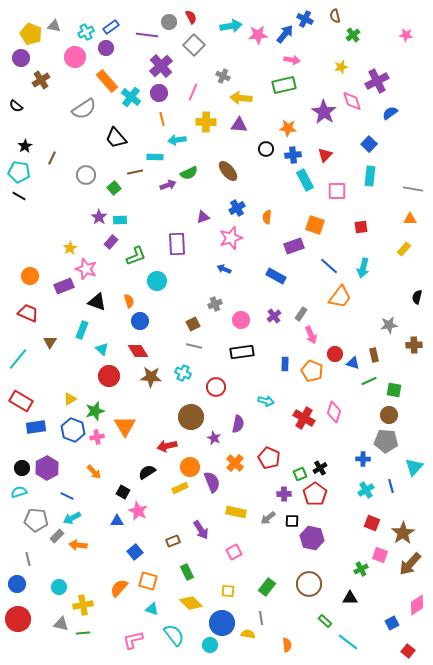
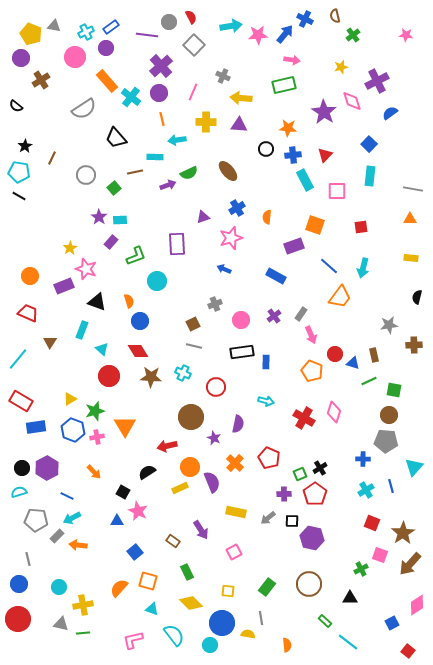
yellow rectangle at (404, 249): moved 7 px right, 9 px down; rotated 56 degrees clockwise
blue rectangle at (285, 364): moved 19 px left, 2 px up
brown rectangle at (173, 541): rotated 56 degrees clockwise
blue circle at (17, 584): moved 2 px right
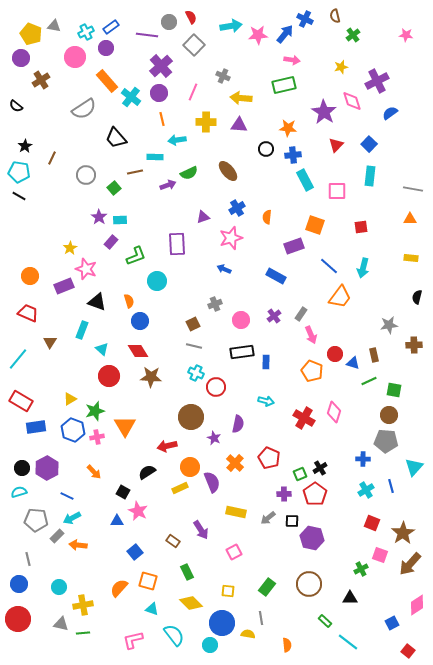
red triangle at (325, 155): moved 11 px right, 10 px up
cyan cross at (183, 373): moved 13 px right
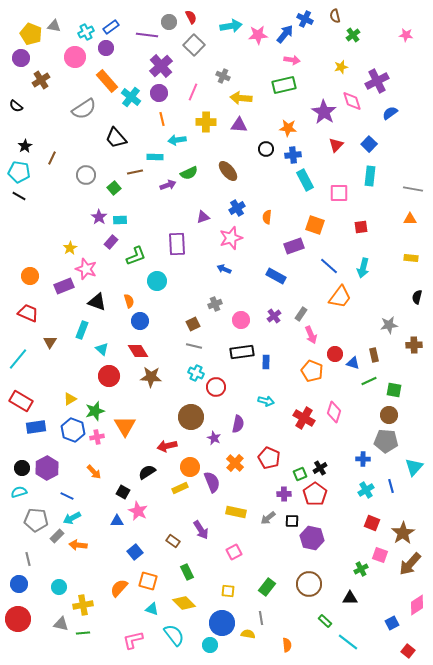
pink square at (337, 191): moved 2 px right, 2 px down
yellow diamond at (191, 603): moved 7 px left
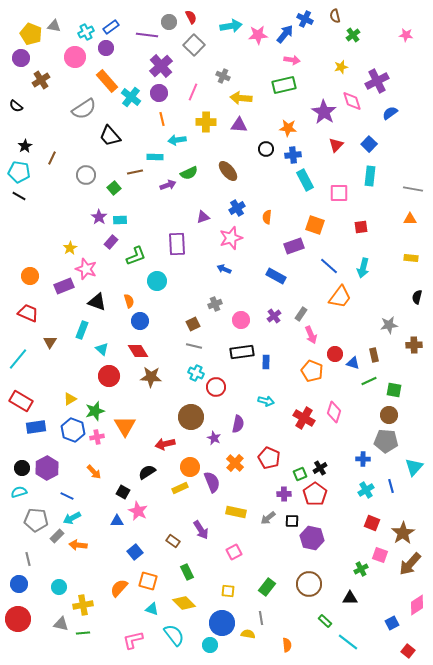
black trapezoid at (116, 138): moved 6 px left, 2 px up
red arrow at (167, 446): moved 2 px left, 2 px up
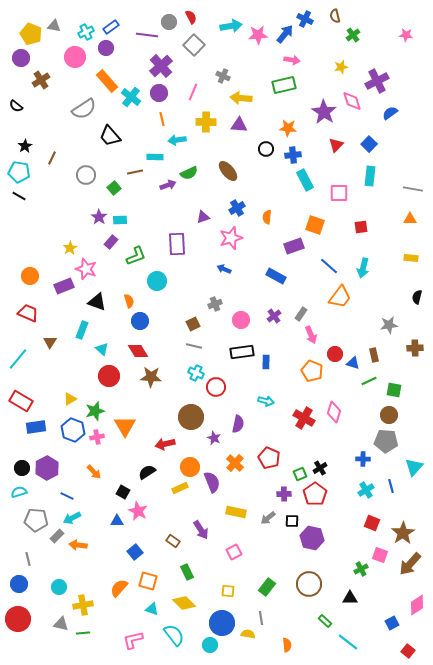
brown cross at (414, 345): moved 1 px right, 3 px down
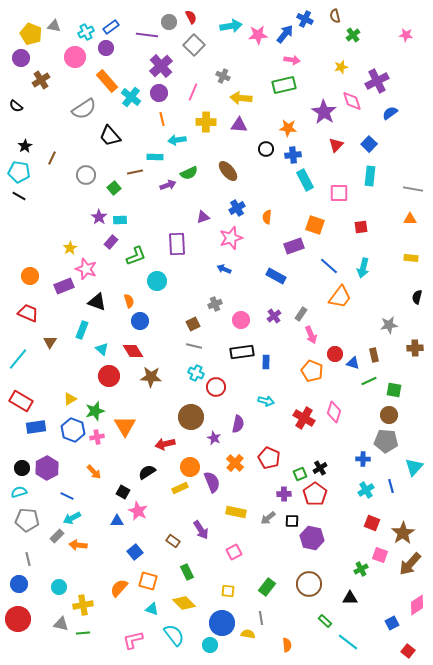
red diamond at (138, 351): moved 5 px left
gray pentagon at (36, 520): moved 9 px left
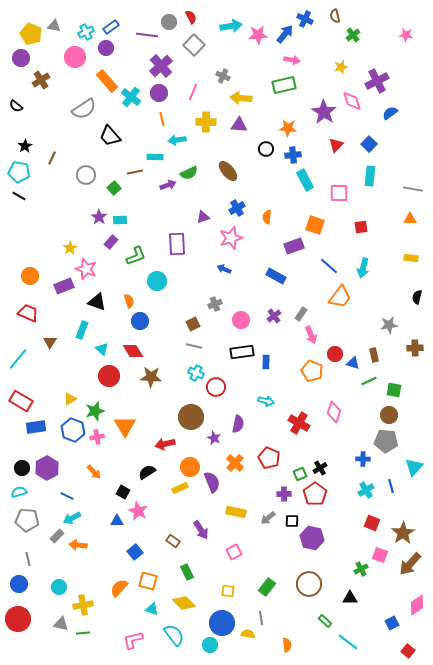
red cross at (304, 418): moved 5 px left, 5 px down
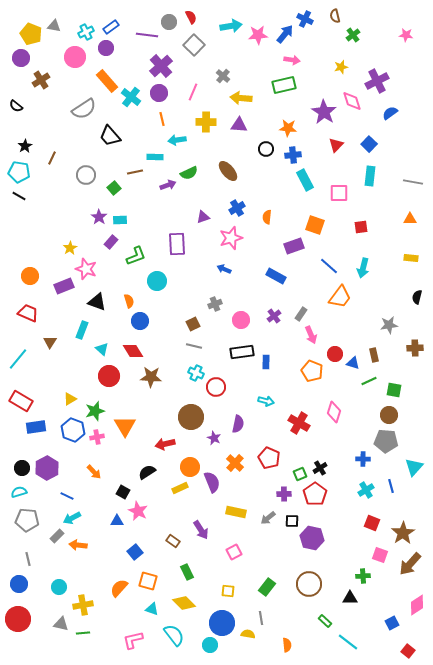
gray cross at (223, 76): rotated 16 degrees clockwise
gray line at (413, 189): moved 7 px up
green cross at (361, 569): moved 2 px right, 7 px down; rotated 24 degrees clockwise
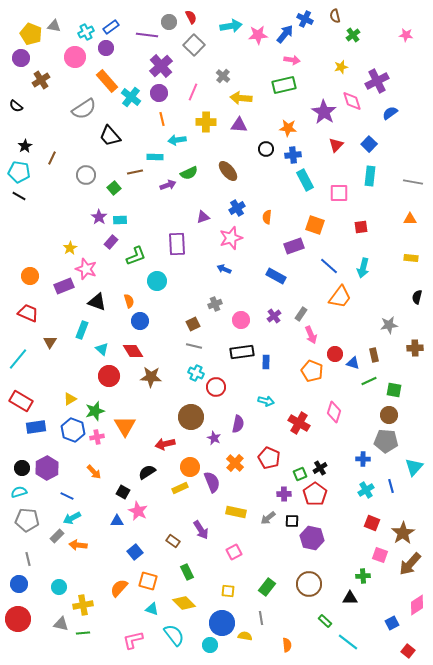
yellow semicircle at (248, 634): moved 3 px left, 2 px down
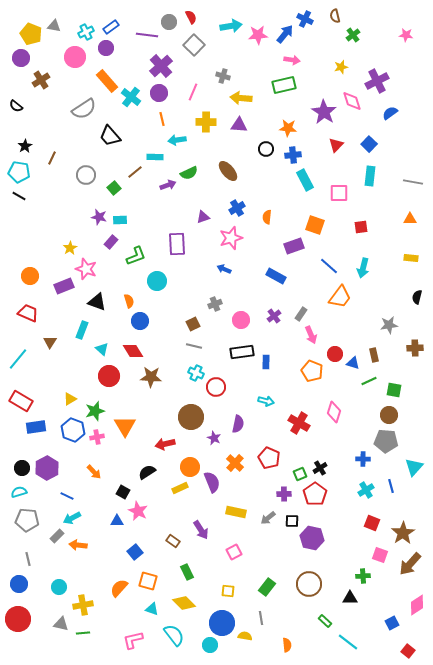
gray cross at (223, 76): rotated 24 degrees counterclockwise
brown line at (135, 172): rotated 28 degrees counterclockwise
purple star at (99, 217): rotated 21 degrees counterclockwise
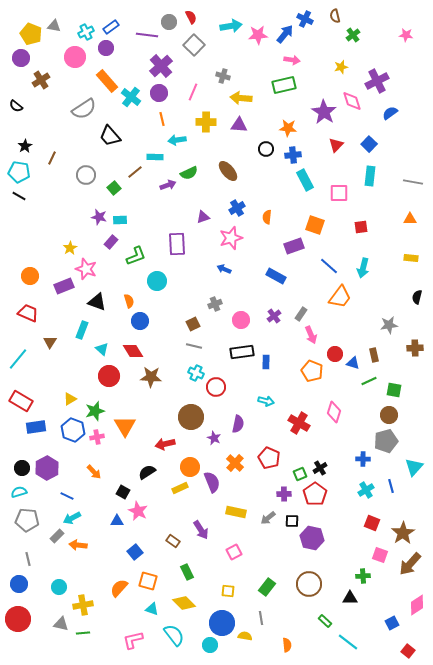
gray pentagon at (386, 441): rotated 20 degrees counterclockwise
